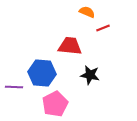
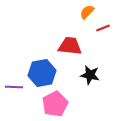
orange semicircle: rotated 70 degrees counterclockwise
blue hexagon: rotated 16 degrees counterclockwise
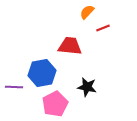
black star: moved 3 px left, 12 px down
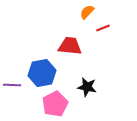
purple line: moved 2 px left, 2 px up
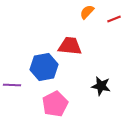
red line: moved 11 px right, 9 px up
blue hexagon: moved 2 px right, 6 px up
black star: moved 14 px right, 1 px up
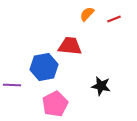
orange semicircle: moved 2 px down
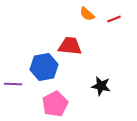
orange semicircle: rotated 91 degrees counterclockwise
purple line: moved 1 px right, 1 px up
